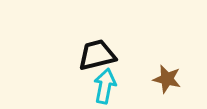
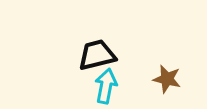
cyan arrow: moved 1 px right
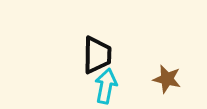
black trapezoid: rotated 105 degrees clockwise
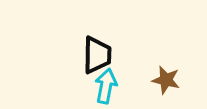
brown star: moved 1 px left, 1 px down
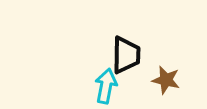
black trapezoid: moved 29 px right
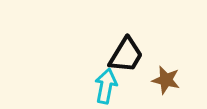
black trapezoid: rotated 30 degrees clockwise
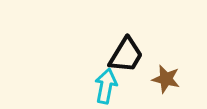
brown star: moved 1 px up
